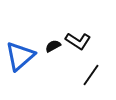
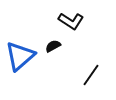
black L-shape: moved 7 px left, 20 px up
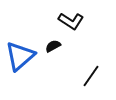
black line: moved 1 px down
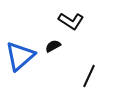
black line: moved 2 px left; rotated 10 degrees counterclockwise
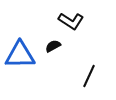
blue triangle: moved 1 px up; rotated 40 degrees clockwise
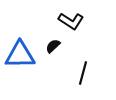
black semicircle: rotated 14 degrees counterclockwise
black line: moved 6 px left, 3 px up; rotated 10 degrees counterclockwise
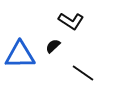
black line: rotated 70 degrees counterclockwise
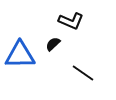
black L-shape: rotated 10 degrees counterclockwise
black semicircle: moved 2 px up
